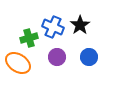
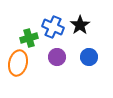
orange ellipse: rotated 70 degrees clockwise
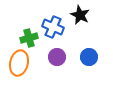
black star: moved 10 px up; rotated 12 degrees counterclockwise
orange ellipse: moved 1 px right
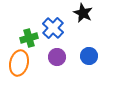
black star: moved 3 px right, 2 px up
blue cross: moved 1 px down; rotated 20 degrees clockwise
blue circle: moved 1 px up
